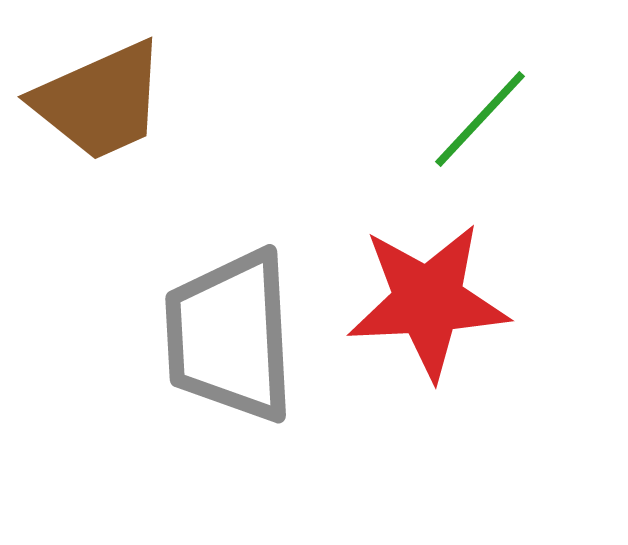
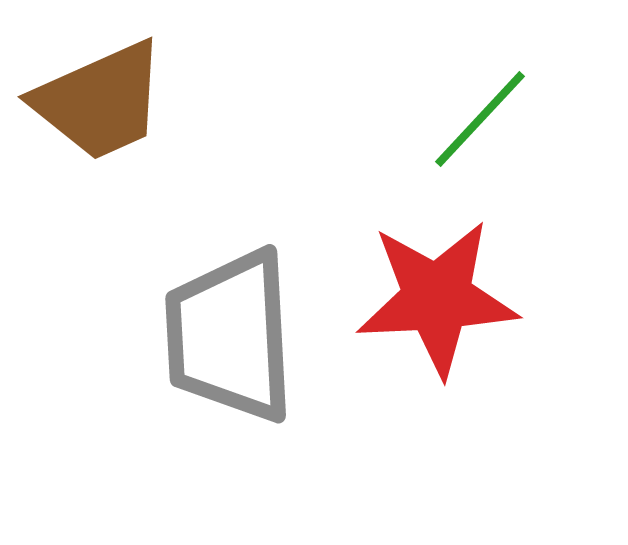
red star: moved 9 px right, 3 px up
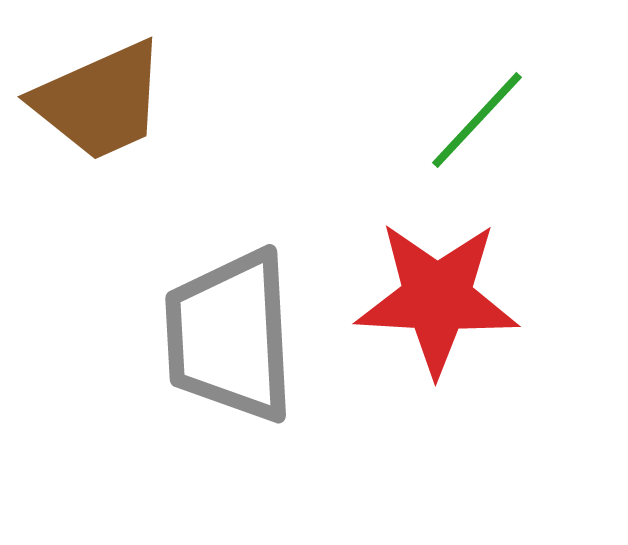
green line: moved 3 px left, 1 px down
red star: rotated 6 degrees clockwise
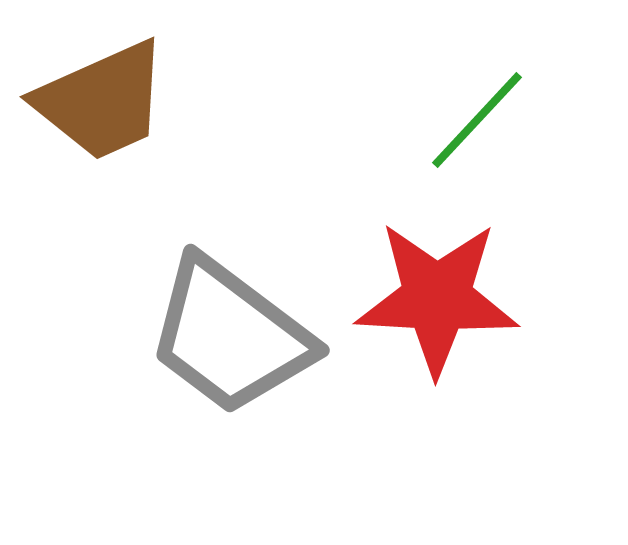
brown trapezoid: moved 2 px right
gray trapezoid: rotated 50 degrees counterclockwise
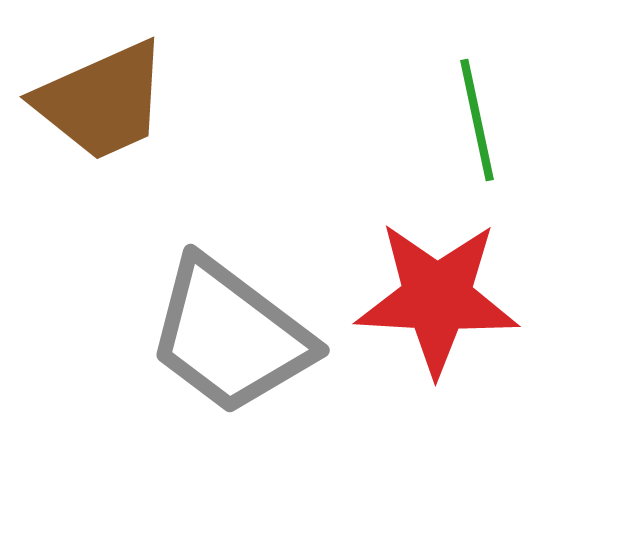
green line: rotated 55 degrees counterclockwise
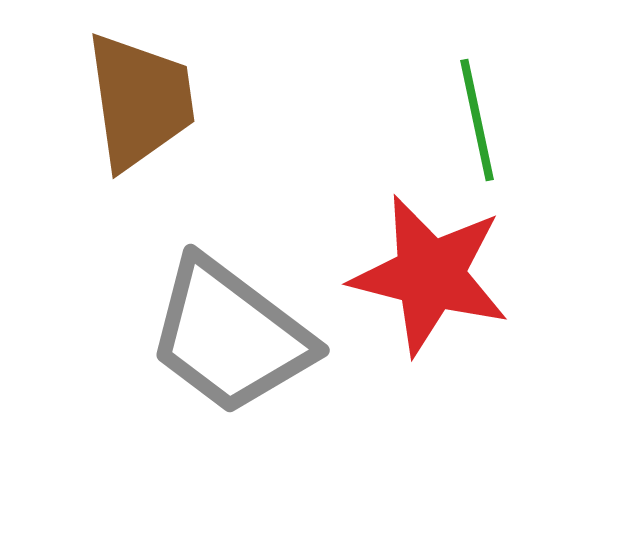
brown trapezoid: moved 38 px right; rotated 74 degrees counterclockwise
red star: moved 7 px left, 23 px up; rotated 11 degrees clockwise
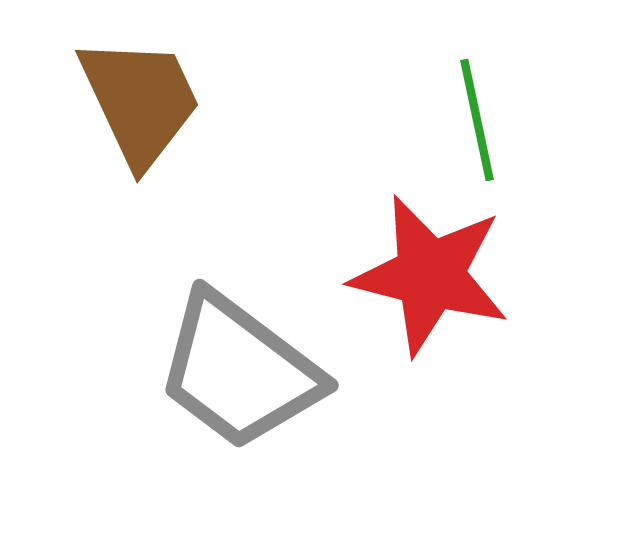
brown trapezoid: rotated 17 degrees counterclockwise
gray trapezoid: moved 9 px right, 35 px down
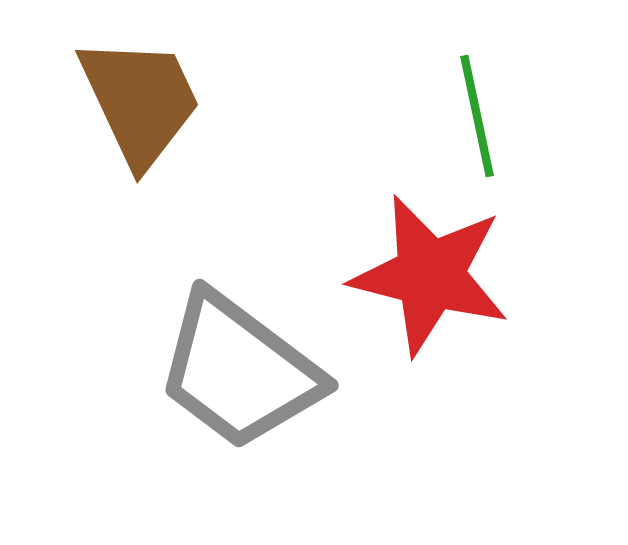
green line: moved 4 px up
